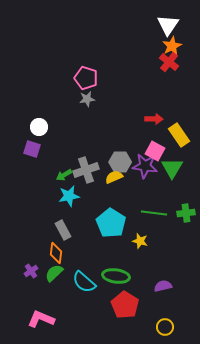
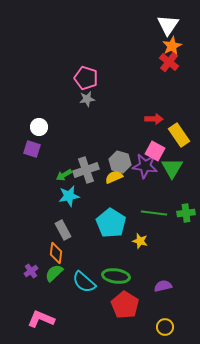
gray hexagon: rotated 15 degrees clockwise
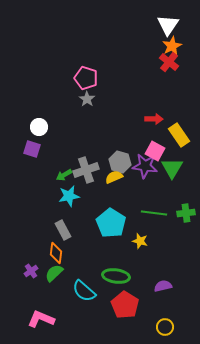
gray star: rotated 28 degrees counterclockwise
cyan semicircle: moved 9 px down
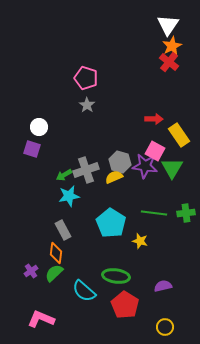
gray star: moved 6 px down
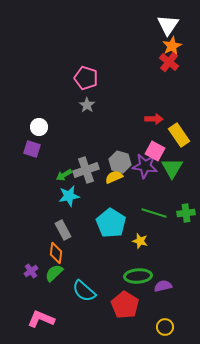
green line: rotated 10 degrees clockwise
green ellipse: moved 22 px right; rotated 12 degrees counterclockwise
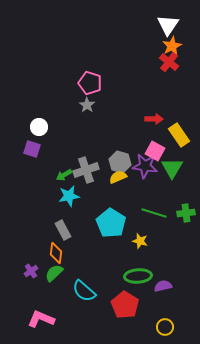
pink pentagon: moved 4 px right, 5 px down
yellow semicircle: moved 4 px right
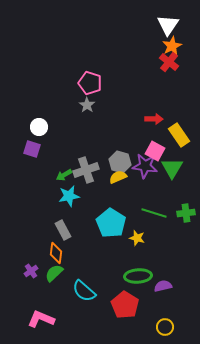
yellow star: moved 3 px left, 3 px up
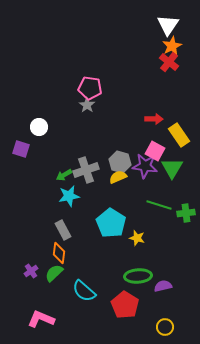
pink pentagon: moved 5 px down; rotated 10 degrees counterclockwise
purple square: moved 11 px left
green line: moved 5 px right, 8 px up
orange diamond: moved 3 px right
